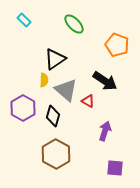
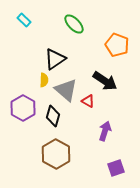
purple square: moved 1 px right; rotated 24 degrees counterclockwise
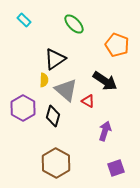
brown hexagon: moved 9 px down
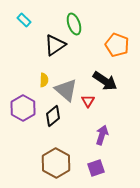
green ellipse: rotated 25 degrees clockwise
black triangle: moved 14 px up
red triangle: rotated 32 degrees clockwise
black diamond: rotated 35 degrees clockwise
purple arrow: moved 3 px left, 4 px down
purple square: moved 20 px left
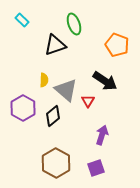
cyan rectangle: moved 2 px left
black triangle: rotated 15 degrees clockwise
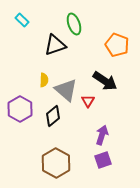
purple hexagon: moved 3 px left, 1 px down
purple square: moved 7 px right, 8 px up
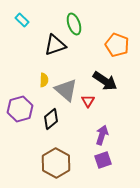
purple hexagon: rotated 15 degrees clockwise
black diamond: moved 2 px left, 3 px down
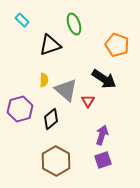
black triangle: moved 5 px left
black arrow: moved 1 px left, 2 px up
brown hexagon: moved 2 px up
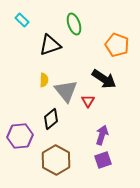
gray triangle: moved 1 px down; rotated 10 degrees clockwise
purple hexagon: moved 27 px down; rotated 10 degrees clockwise
brown hexagon: moved 1 px up
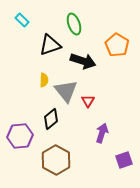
orange pentagon: rotated 10 degrees clockwise
black arrow: moved 21 px left, 18 px up; rotated 15 degrees counterclockwise
purple arrow: moved 2 px up
purple square: moved 21 px right
